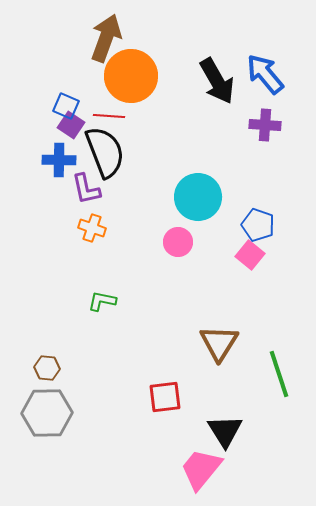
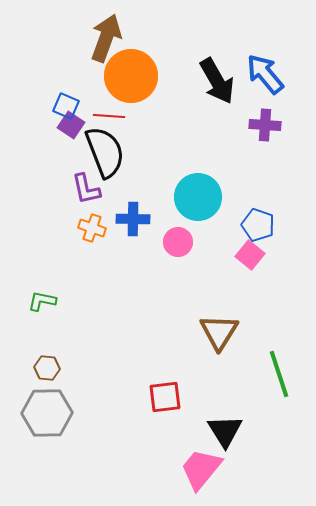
blue cross: moved 74 px right, 59 px down
green L-shape: moved 60 px left
brown triangle: moved 11 px up
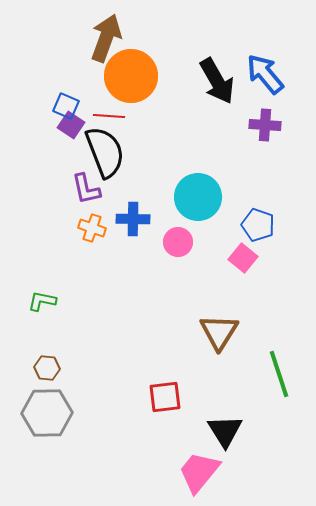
pink square: moved 7 px left, 3 px down
pink trapezoid: moved 2 px left, 3 px down
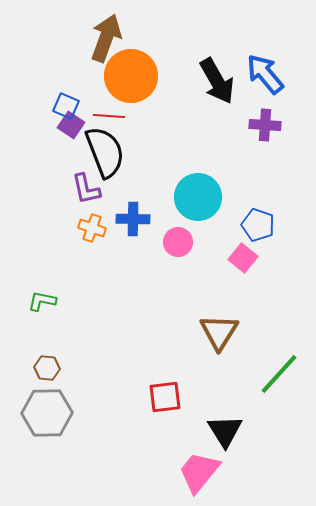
green line: rotated 60 degrees clockwise
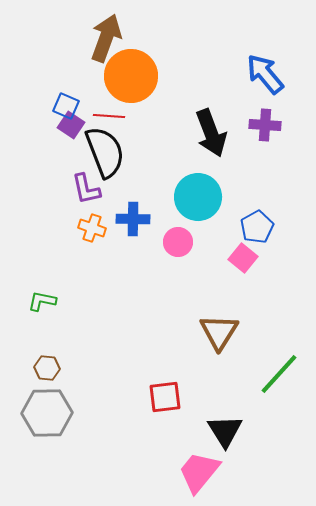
black arrow: moved 6 px left, 52 px down; rotated 9 degrees clockwise
blue pentagon: moved 1 px left, 2 px down; rotated 24 degrees clockwise
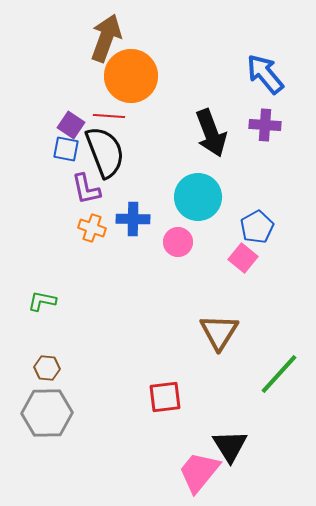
blue square: moved 43 px down; rotated 12 degrees counterclockwise
black triangle: moved 5 px right, 15 px down
